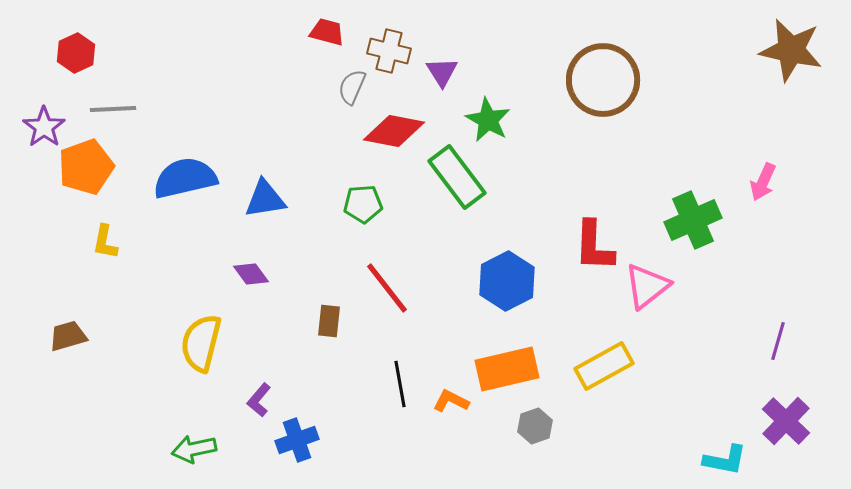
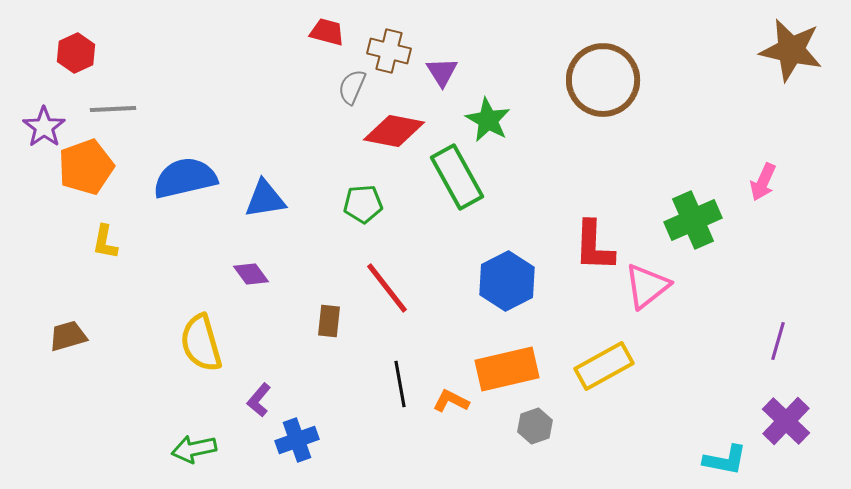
green rectangle: rotated 8 degrees clockwise
yellow semicircle: rotated 30 degrees counterclockwise
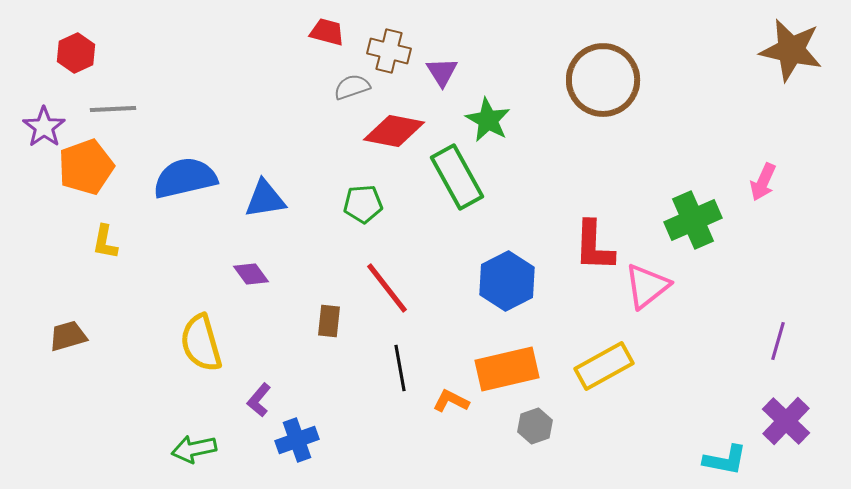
gray semicircle: rotated 48 degrees clockwise
black line: moved 16 px up
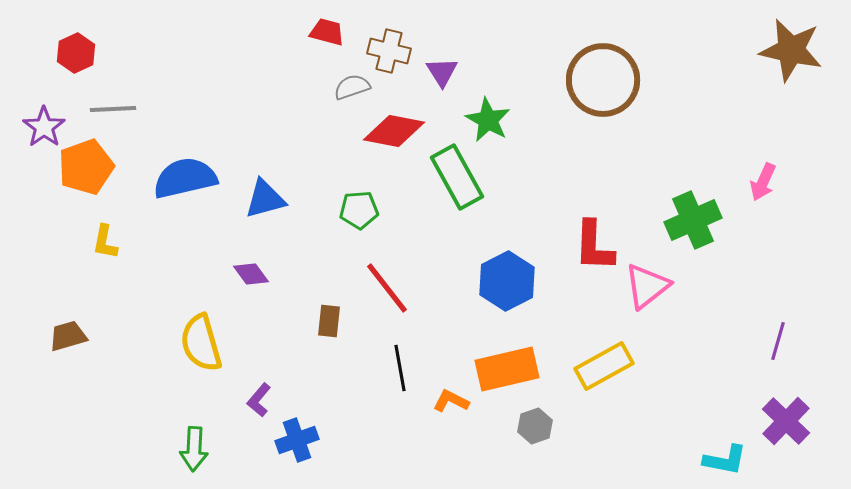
blue triangle: rotated 6 degrees counterclockwise
green pentagon: moved 4 px left, 6 px down
green arrow: rotated 75 degrees counterclockwise
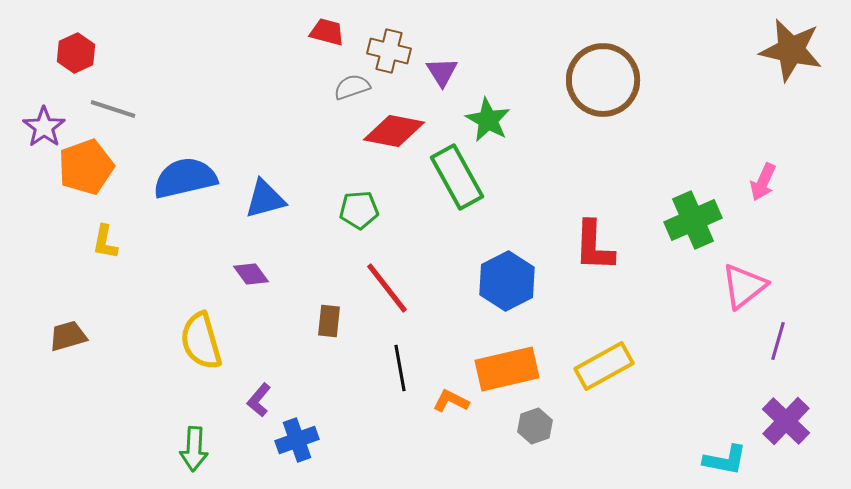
gray line: rotated 21 degrees clockwise
pink triangle: moved 97 px right
yellow semicircle: moved 2 px up
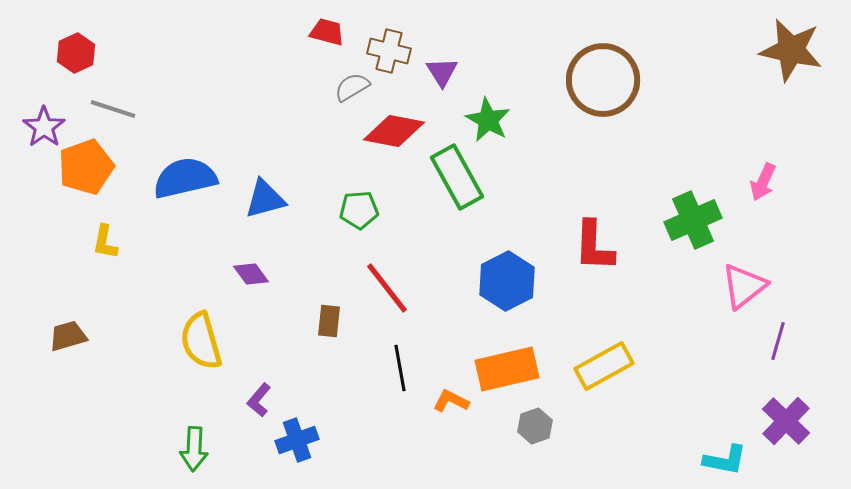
gray semicircle: rotated 12 degrees counterclockwise
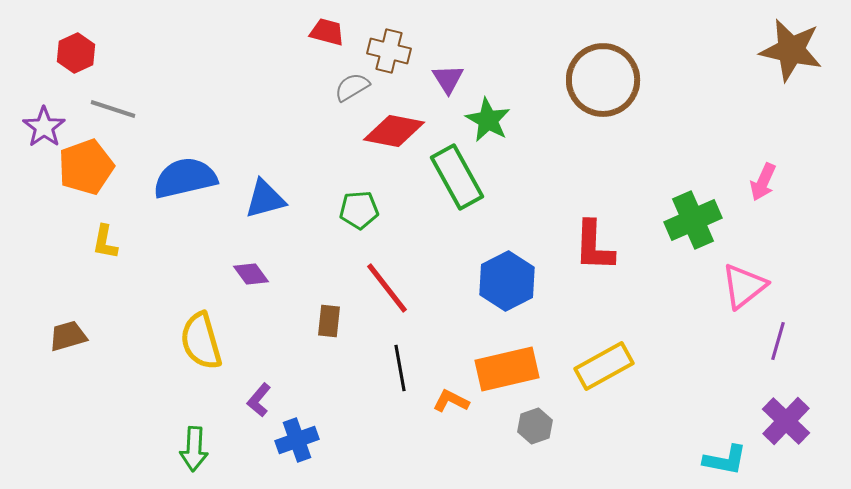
purple triangle: moved 6 px right, 7 px down
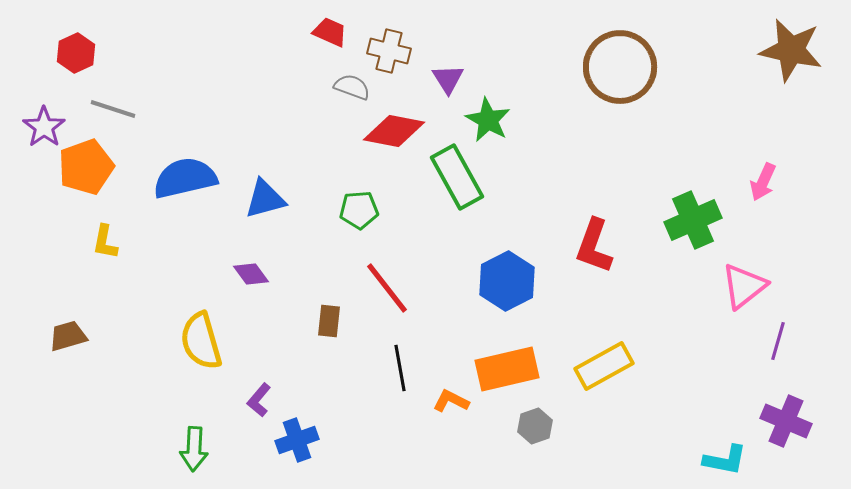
red trapezoid: moved 3 px right; rotated 9 degrees clockwise
brown circle: moved 17 px right, 13 px up
gray semicircle: rotated 51 degrees clockwise
red L-shape: rotated 18 degrees clockwise
purple cross: rotated 21 degrees counterclockwise
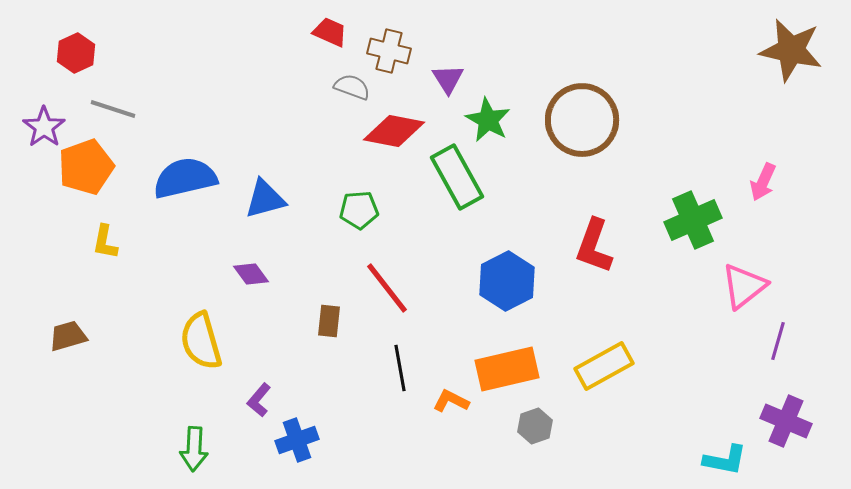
brown circle: moved 38 px left, 53 px down
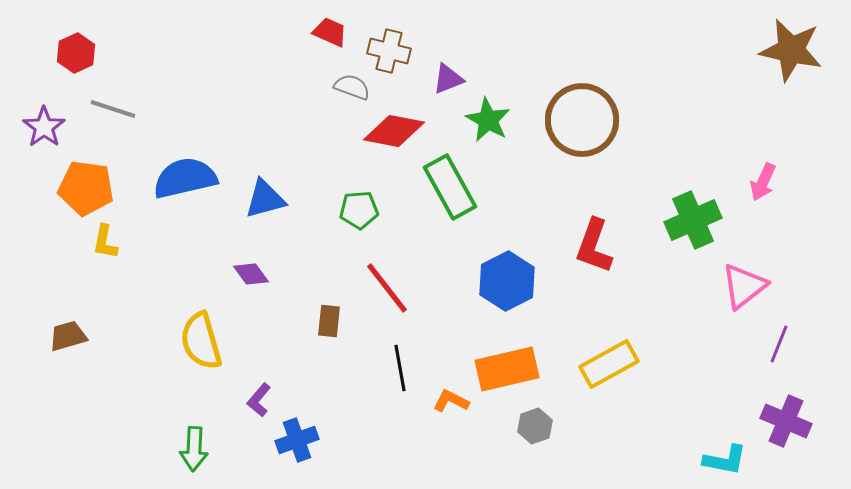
purple triangle: rotated 40 degrees clockwise
orange pentagon: moved 21 px down; rotated 28 degrees clockwise
green rectangle: moved 7 px left, 10 px down
purple line: moved 1 px right, 3 px down; rotated 6 degrees clockwise
yellow rectangle: moved 5 px right, 2 px up
